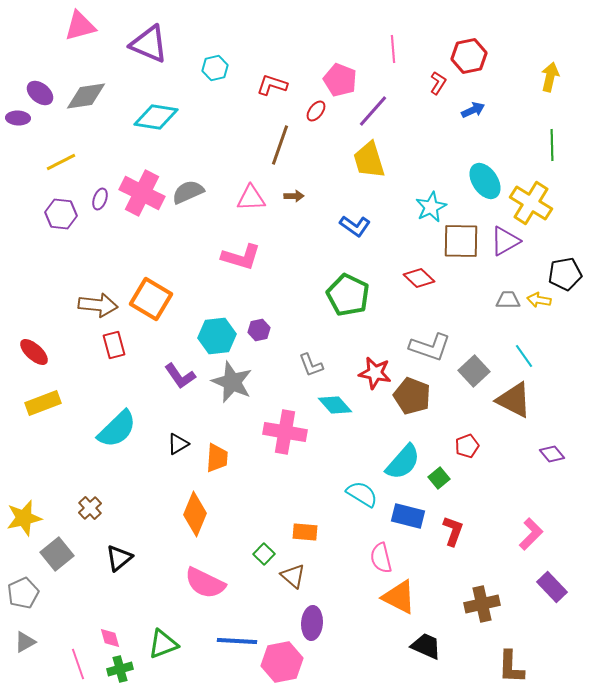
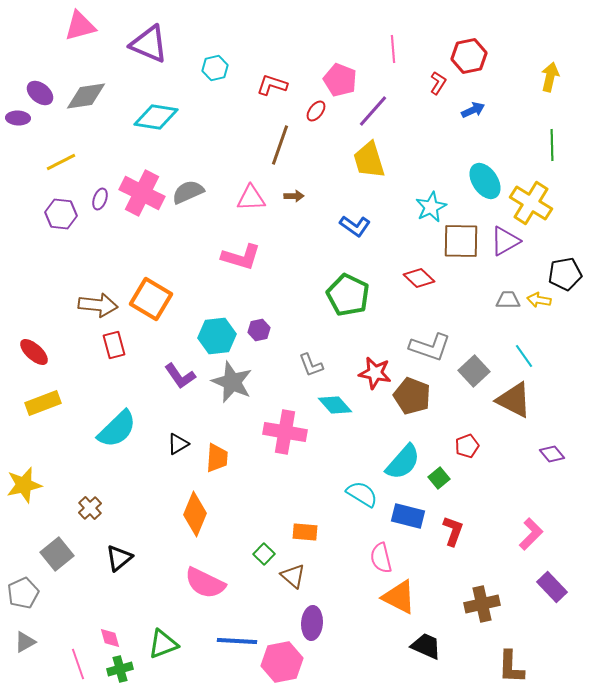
yellow star at (24, 518): moved 33 px up
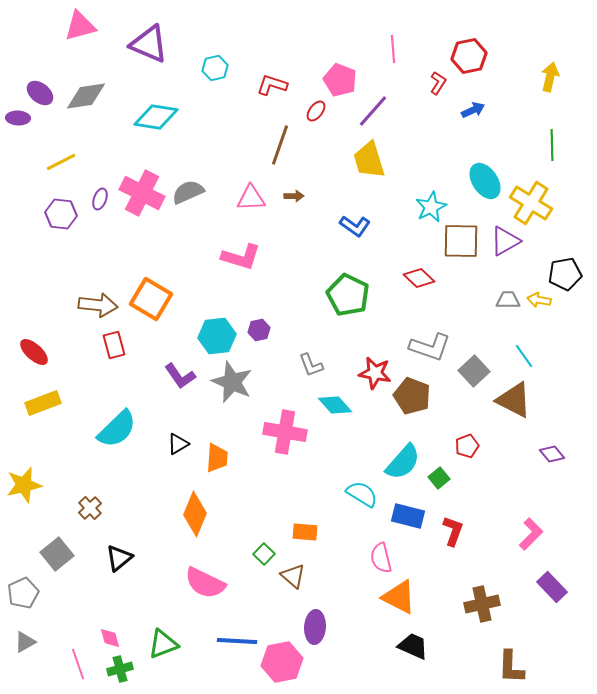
purple ellipse at (312, 623): moved 3 px right, 4 px down
black trapezoid at (426, 646): moved 13 px left
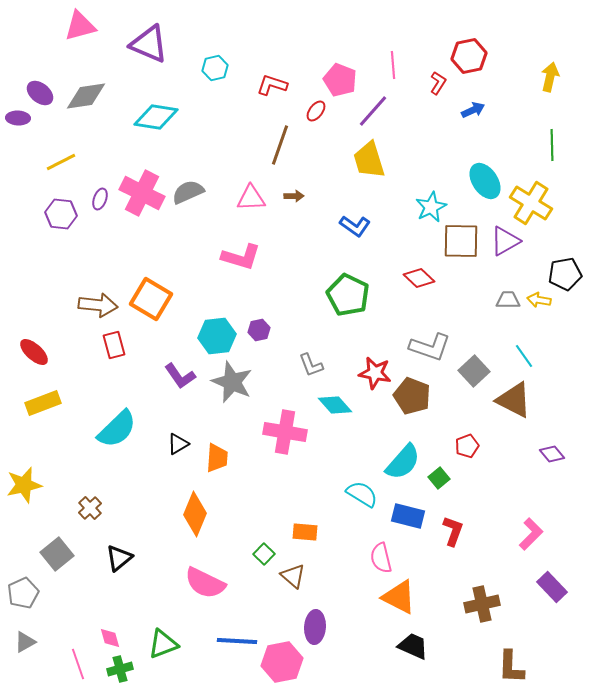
pink line at (393, 49): moved 16 px down
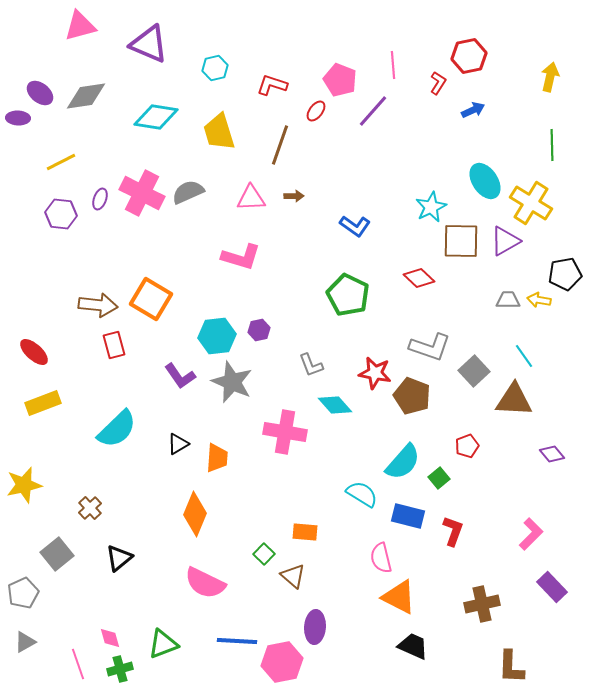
yellow trapezoid at (369, 160): moved 150 px left, 28 px up
brown triangle at (514, 400): rotated 24 degrees counterclockwise
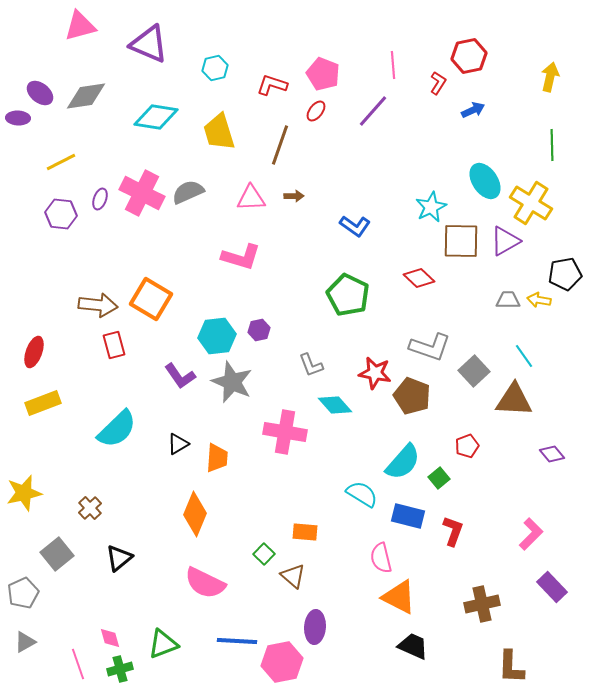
pink pentagon at (340, 80): moved 17 px left, 6 px up
red ellipse at (34, 352): rotated 68 degrees clockwise
yellow star at (24, 485): moved 8 px down
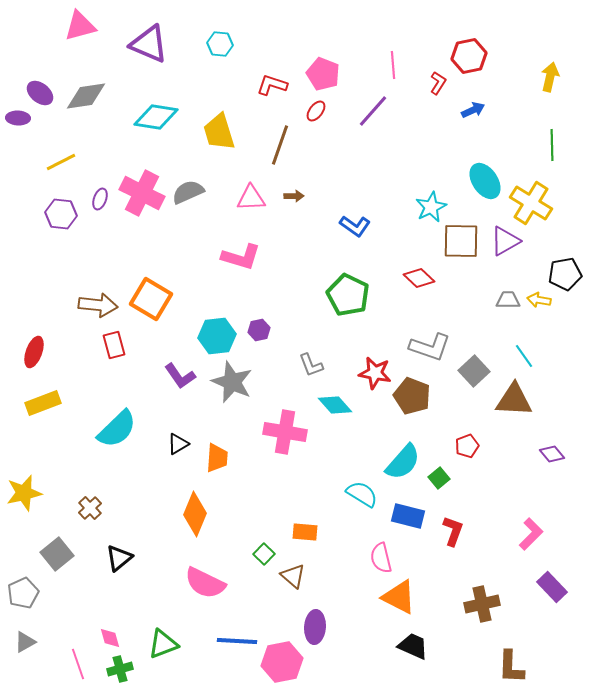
cyan hexagon at (215, 68): moved 5 px right, 24 px up; rotated 20 degrees clockwise
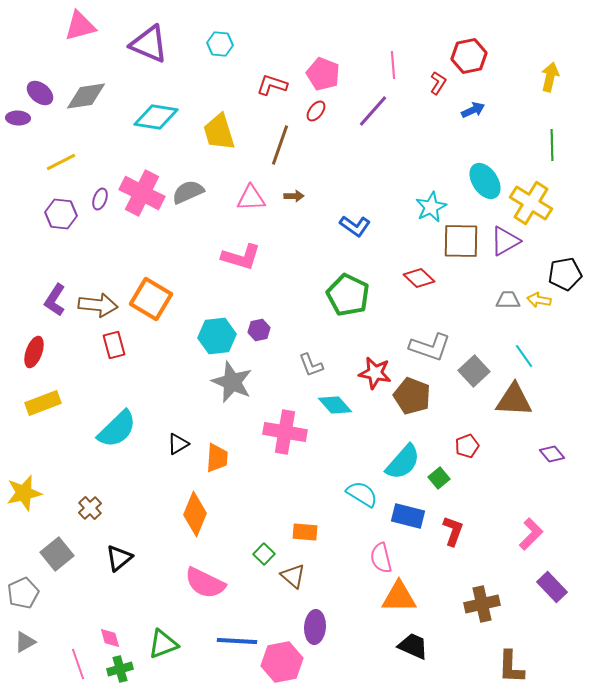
purple L-shape at (180, 376): moved 125 px left, 76 px up; rotated 68 degrees clockwise
orange triangle at (399, 597): rotated 27 degrees counterclockwise
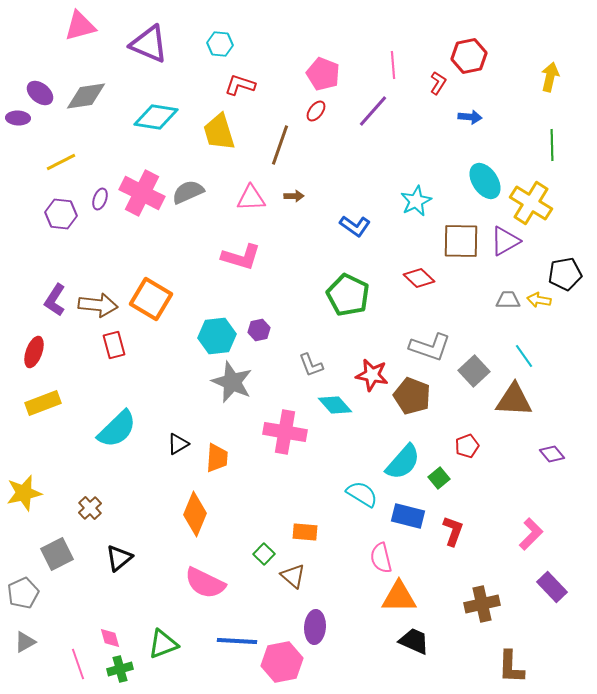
red L-shape at (272, 85): moved 32 px left
blue arrow at (473, 110): moved 3 px left, 7 px down; rotated 30 degrees clockwise
cyan star at (431, 207): moved 15 px left, 6 px up
red star at (375, 373): moved 3 px left, 2 px down
gray square at (57, 554): rotated 12 degrees clockwise
black trapezoid at (413, 646): moved 1 px right, 5 px up
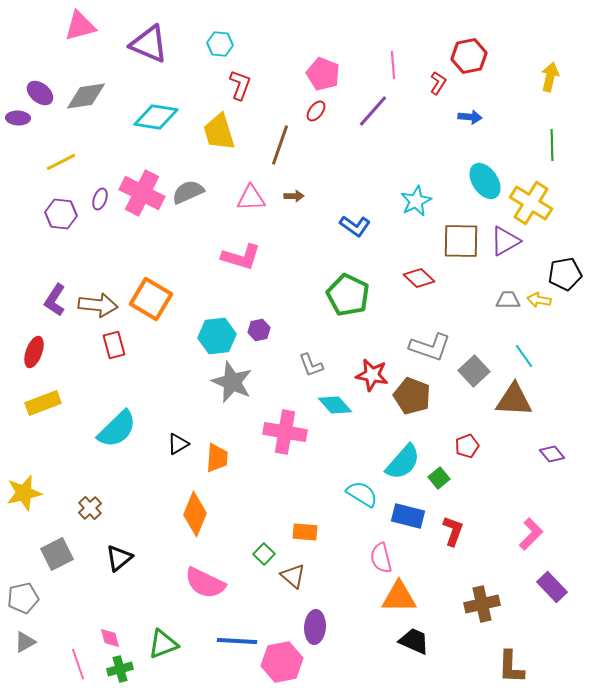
red L-shape at (240, 85): rotated 92 degrees clockwise
gray pentagon at (23, 593): moved 5 px down; rotated 12 degrees clockwise
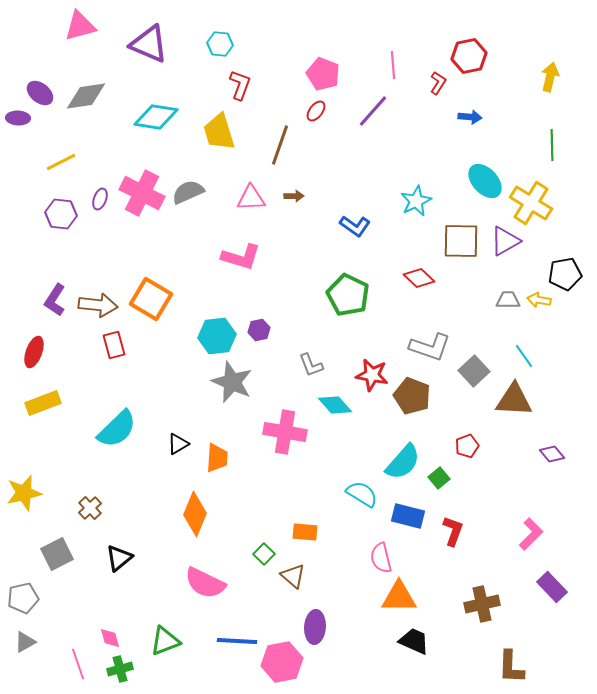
cyan ellipse at (485, 181): rotated 9 degrees counterclockwise
green triangle at (163, 644): moved 2 px right, 3 px up
